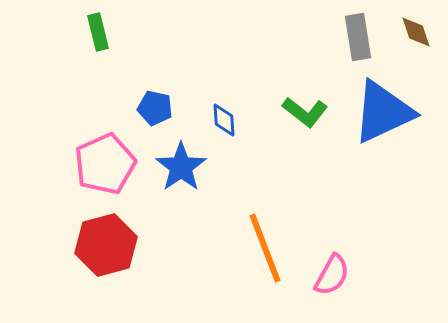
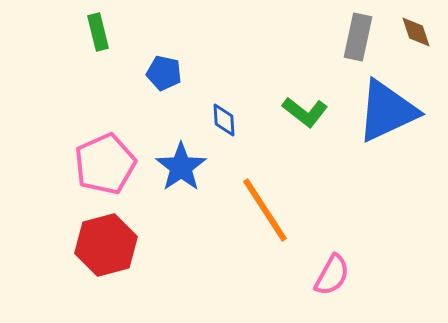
gray rectangle: rotated 21 degrees clockwise
blue pentagon: moved 9 px right, 35 px up
blue triangle: moved 4 px right, 1 px up
orange line: moved 38 px up; rotated 12 degrees counterclockwise
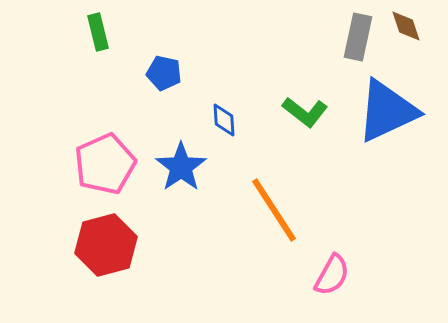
brown diamond: moved 10 px left, 6 px up
orange line: moved 9 px right
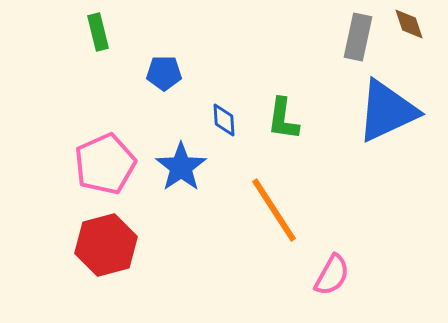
brown diamond: moved 3 px right, 2 px up
blue pentagon: rotated 12 degrees counterclockwise
green L-shape: moved 22 px left, 7 px down; rotated 60 degrees clockwise
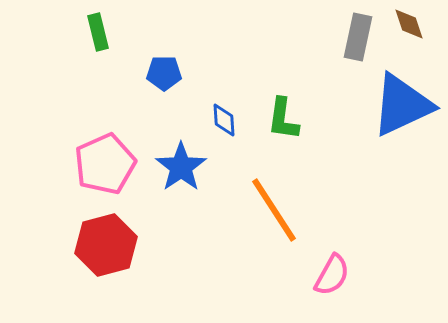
blue triangle: moved 15 px right, 6 px up
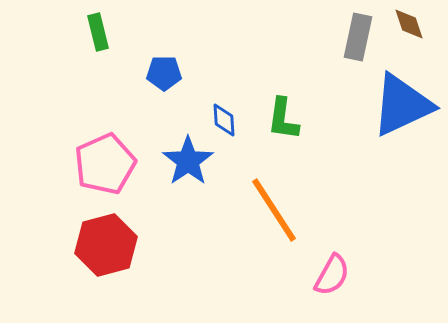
blue star: moved 7 px right, 6 px up
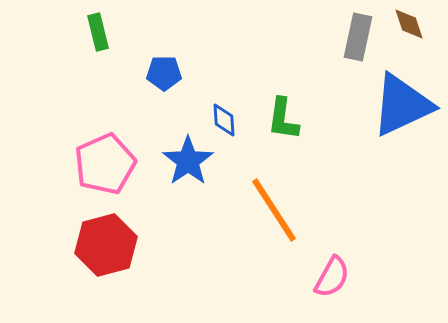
pink semicircle: moved 2 px down
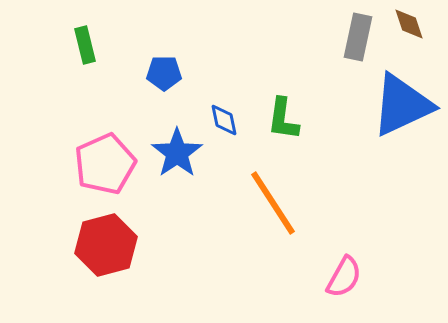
green rectangle: moved 13 px left, 13 px down
blue diamond: rotated 8 degrees counterclockwise
blue star: moved 11 px left, 8 px up
orange line: moved 1 px left, 7 px up
pink semicircle: moved 12 px right
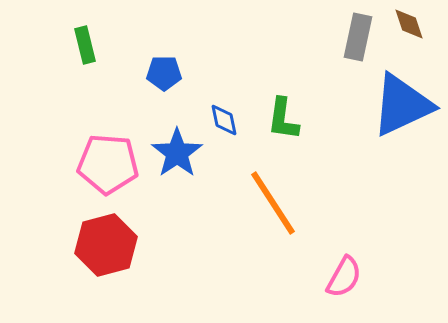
pink pentagon: moved 3 px right; rotated 28 degrees clockwise
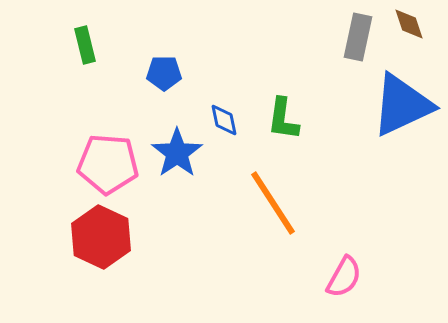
red hexagon: moved 5 px left, 8 px up; rotated 20 degrees counterclockwise
